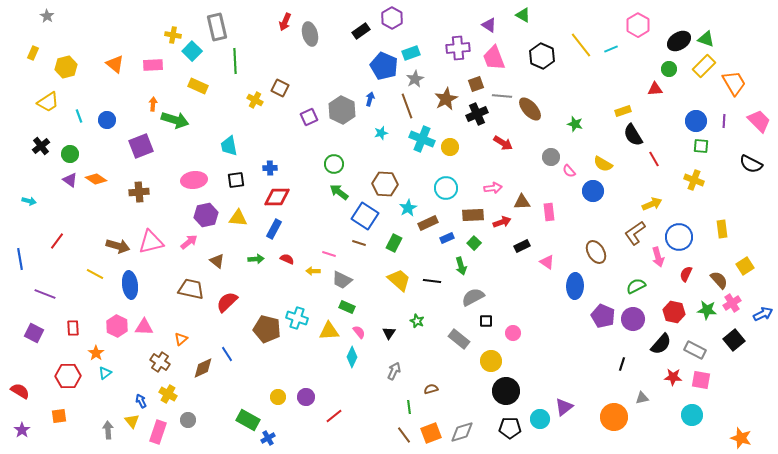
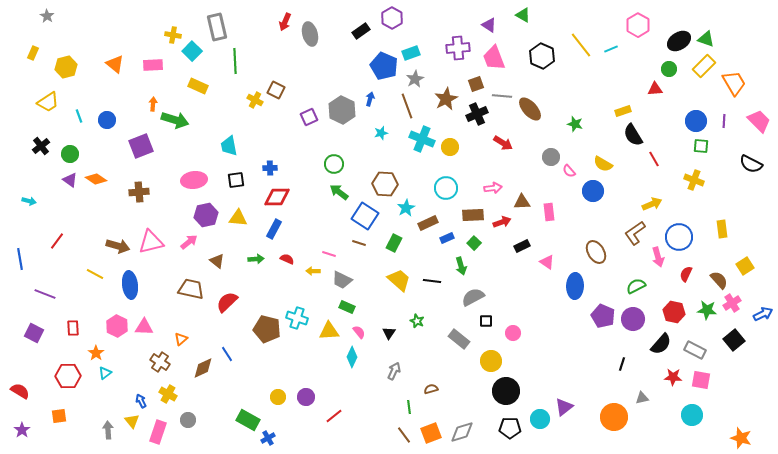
brown square at (280, 88): moved 4 px left, 2 px down
cyan star at (408, 208): moved 2 px left
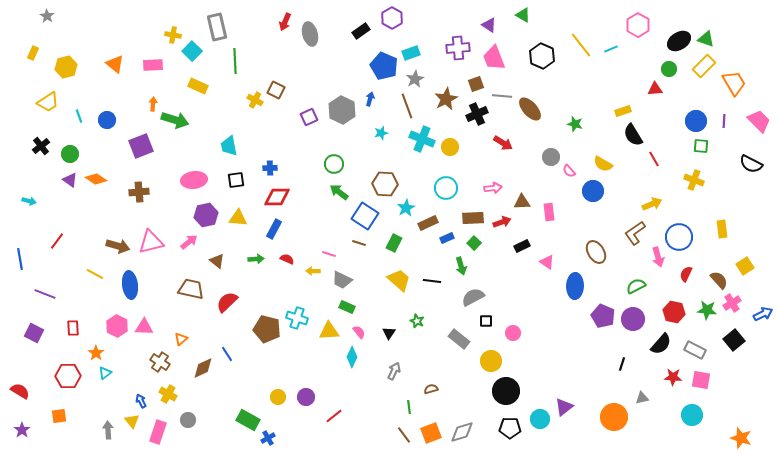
brown rectangle at (473, 215): moved 3 px down
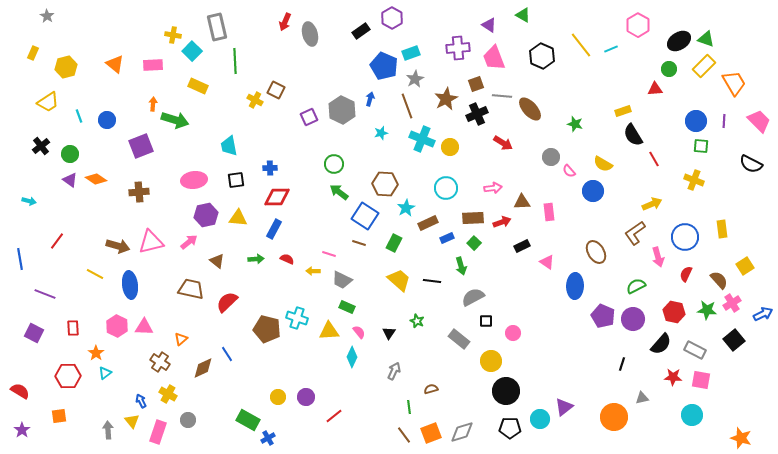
blue circle at (679, 237): moved 6 px right
